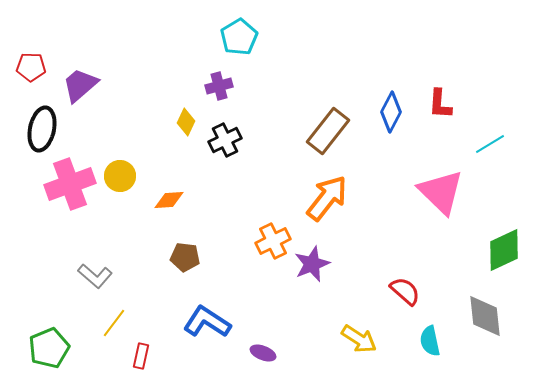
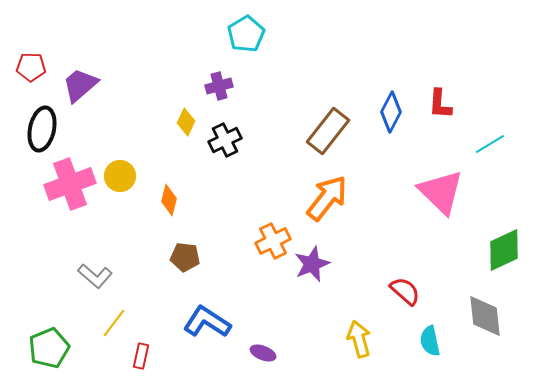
cyan pentagon: moved 7 px right, 3 px up
orange diamond: rotated 72 degrees counterclockwise
yellow arrow: rotated 138 degrees counterclockwise
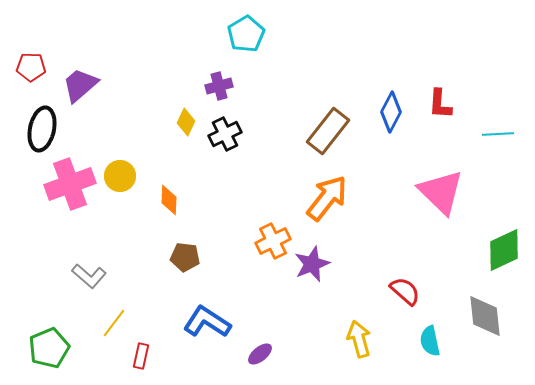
black cross: moved 6 px up
cyan line: moved 8 px right, 10 px up; rotated 28 degrees clockwise
orange diamond: rotated 12 degrees counterclockwise
gray L-shape: moved 6 px left
purple ellipse: moved 3 px left, 1 px down; rotated 60 degrees counterclockwise
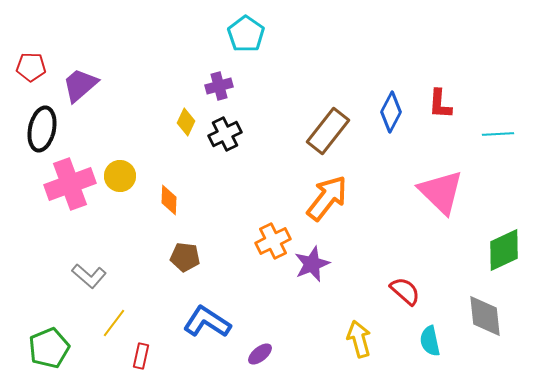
cyan pentagon: rotated 6 degrees counterclockwise
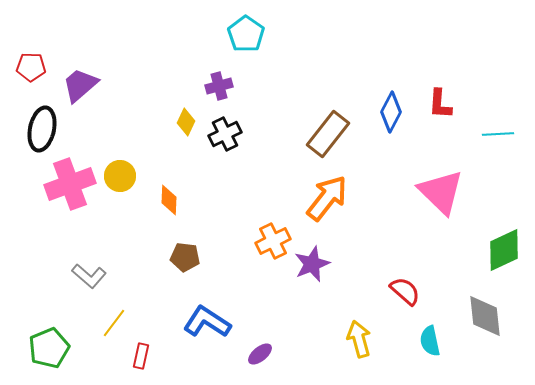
brown rectangle: moved 3 px down
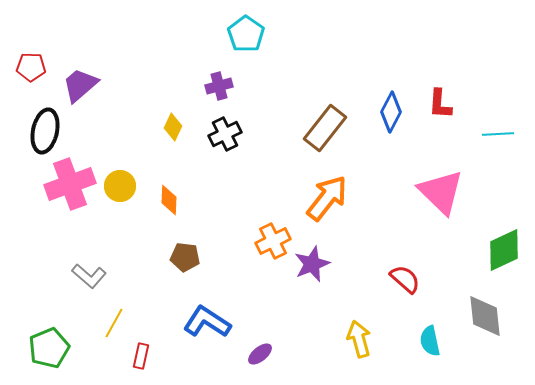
yellow diamond: moved 13 px left, 5 px down
black ellipse: moved 3 px right, 2 px down
brown rectangle: moved 3 px left, 6 px up
yellow circle: moved 10 px down
red semicircle: moved 12 px up
yellow line: rotated 8 degrees counterclockwise
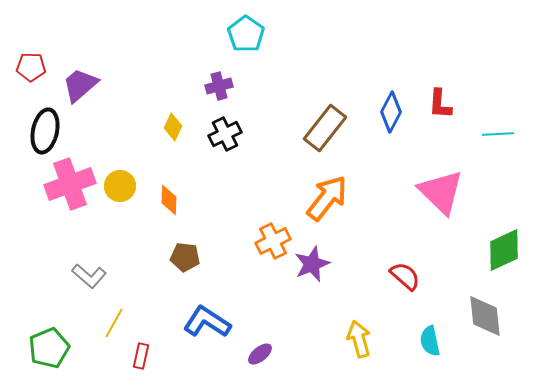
red semicircle: moved 3 px up
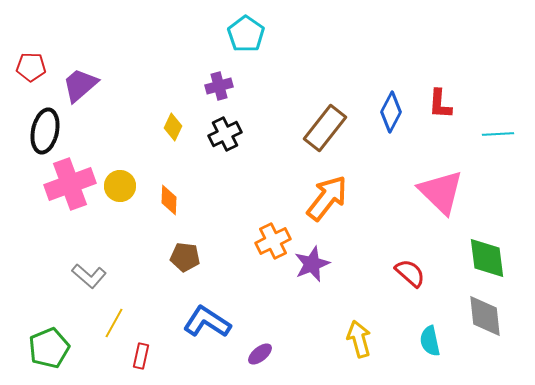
green diamond: moved 17 px left, 8 px down; rotated 72 degrees counterclockwise
red semicircle: moved 5 px right, 3 px up
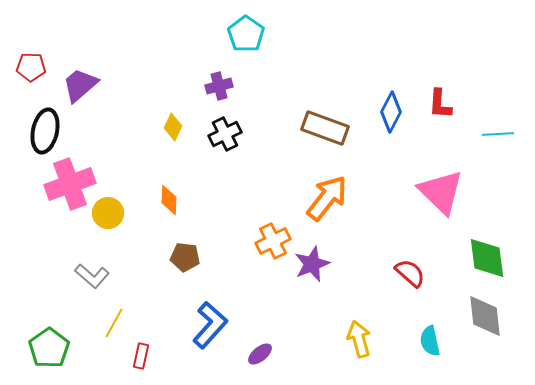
brown rectangle: rotated 72 degrees clockwise
yellow circle: moved 12 px left, 27 px down
gray L-shape: moved 3 px right
blue L-shape: moved 3 px right, 3 px down; rotated 99 degrees clockwise
green pentagon: rotated 12 degrees counterclockwise
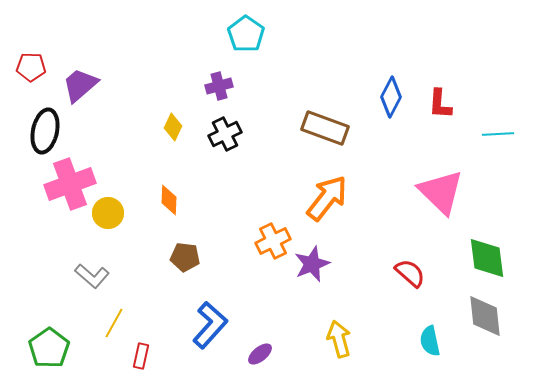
blue diamond: moved 15 px up
yellow arrow: moved 20 px left
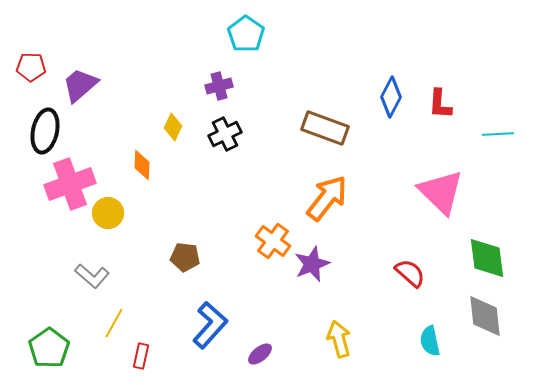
orange diamond: moved 27 px left, 35 px up
orange cross: rotated 28 degrees counterclockwise
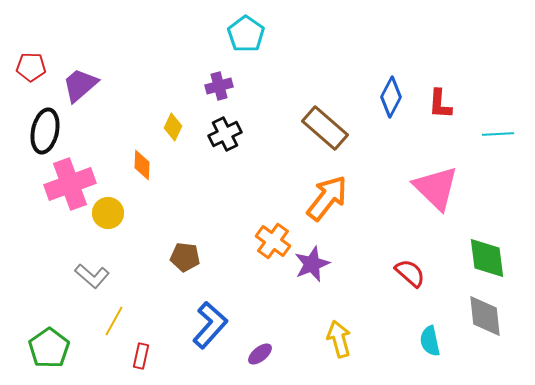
brown rectangle: rotated 21 degrees clockwise
pink triangle: moved 5 px left, 4 px up
yellow line: moved 2 px up
